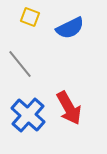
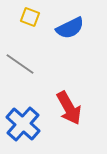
gray line: rotated 16 degrees counterclockwise
blue cross: moved 5 px left, 9 px down
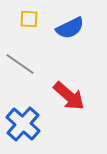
yellow square: moved 1 px left, 2 px down; rotated 18 degrees counterclockwise
red arrow: moved 12 px up; rotated 20 degrees counterclockwise
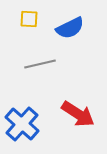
gray line: moved 20 px right; rotated 48 degrees counterclockwise
red arrow: moved 9 px right, 18 px down; rotated 8 degrees counterclockwise
blue cross: moved 1 px left
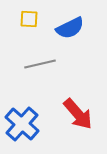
red arrow: rotated 16 degrees clockwise
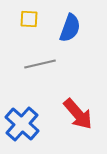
blue semicircle: rotated 44 degrees counterclockwise
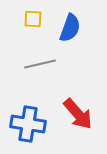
yellow square: moved 4 px right
blue cross: moved 6 px right; rotated 32 degrees counterclockwise
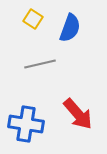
yellow square: rotated 30 degrees clockwise
blue cross: moved 2 px left
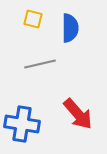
yellow square: rotated 18 degrees counterclockwise
blue semicircle: rotated 20 degrees counterclockwise
blue cross: moved 4 px left
